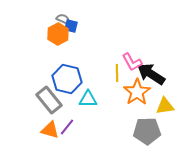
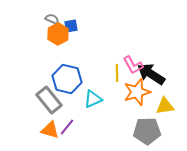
gray semicircle: moved 11 px left
blue square: rotated 24 degrees counterclockwise
pink L-shape: moved 1 px right, 3 px down
orange star: rotated 16 degrees clockwise
cyan triangle: moved 5 px right; rotated 24 degrees counterclockwise
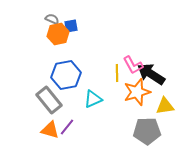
orange hexagon: rotated 15 degrees clockwise
blue hexagon: moved 1 px left, 4 px up; rotated 24 degrees counterclockwise
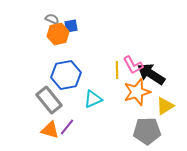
yellow line: moved 3 px up
yellow triangle: rotated 24 degrees counterclockwise
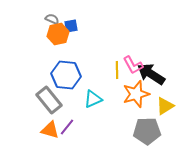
blue hexagon: rotated 16 degrees clockwise
orange star: moved 1 px left, 2 px down
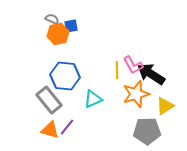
blue hexagon: moved 1 px left, 1 px down
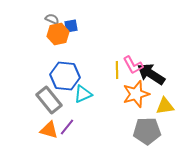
cyan triangle: moved 10 px left, 5 px up
yellow triangle: rotated 24 degrees clockwise
orange triangle: moved 1 px left
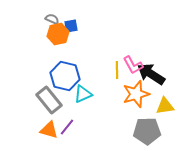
blue hexagon: rotated 8 degrees clockwise
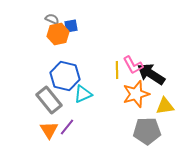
orange triangle: rotated 42 degrees clockwise
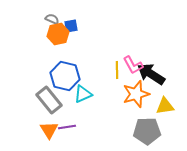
purple line: rotated 42 degrees clockwise
